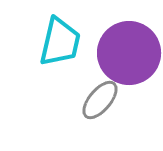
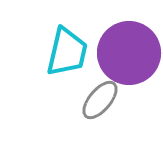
cyan trapezoid: moved 7 px right, 10 px down
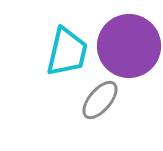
purple circle: moved 7 px up
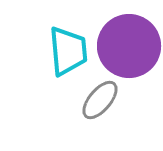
cyan trapezoid: moved 1 px right, 1 px up; rotated 18 degrees counterclockwise
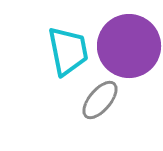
cyan trapezoid: rotated 6 degrees counterclockwise
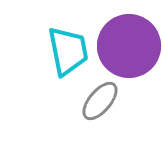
gray ellipse: moved 1 px down
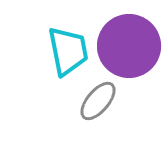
gray ellipse: moved 2 px left
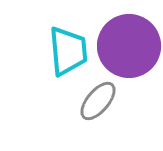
cyan trapezoid: rotated 6 degrees clockwise
